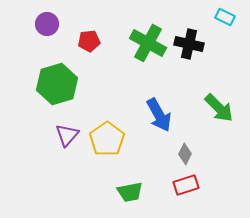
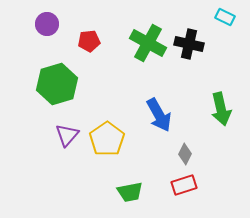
green arrow: moved 2 px right, 1 px down; rotated 32 degrees clockwise
red rectangle: moved 2 px left
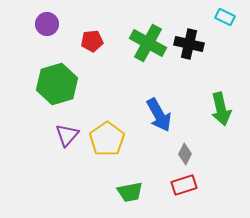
red pentagon: moved 3 px right
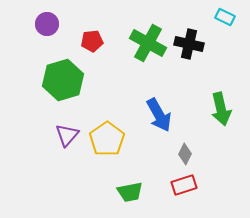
green hexagon: moved 6 px right, 4 px up
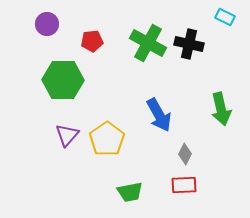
green hexagon: rotated 18 degrees clockwise
red rectangle: rotated 15 degrees clockwise
